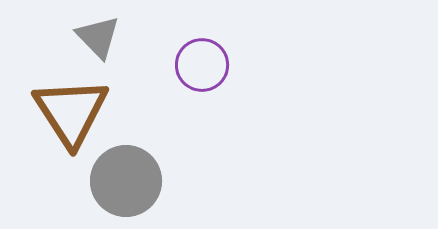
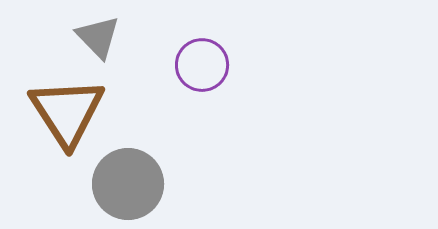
brown triangle: moved 4 px left
gray circle: moved 2 px right, 3 px down
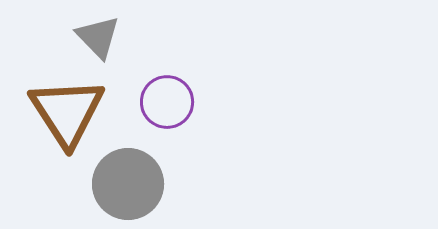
purple circle: moved 35 px left, 37 px down
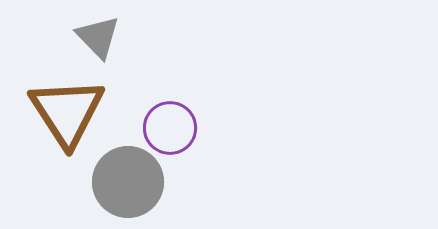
purple circle: moved 3 px right, 26 px down
gray circle: moved 2 px up
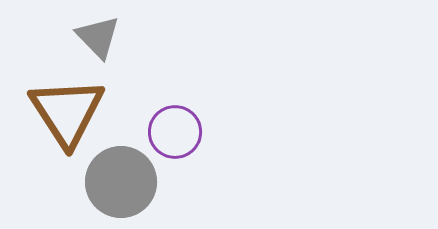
purple circle: moved 5 px right, 4 px down
gray circle: moved 7 px left
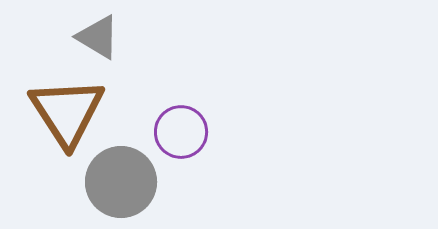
gray triangle: rotated 15 degrees counterclockwise
purple circle: moved 6 px right
